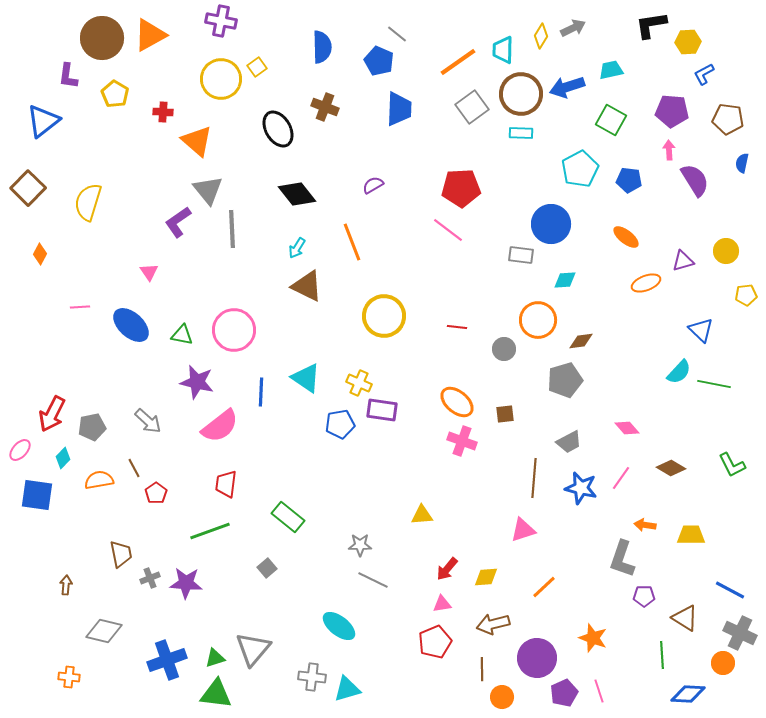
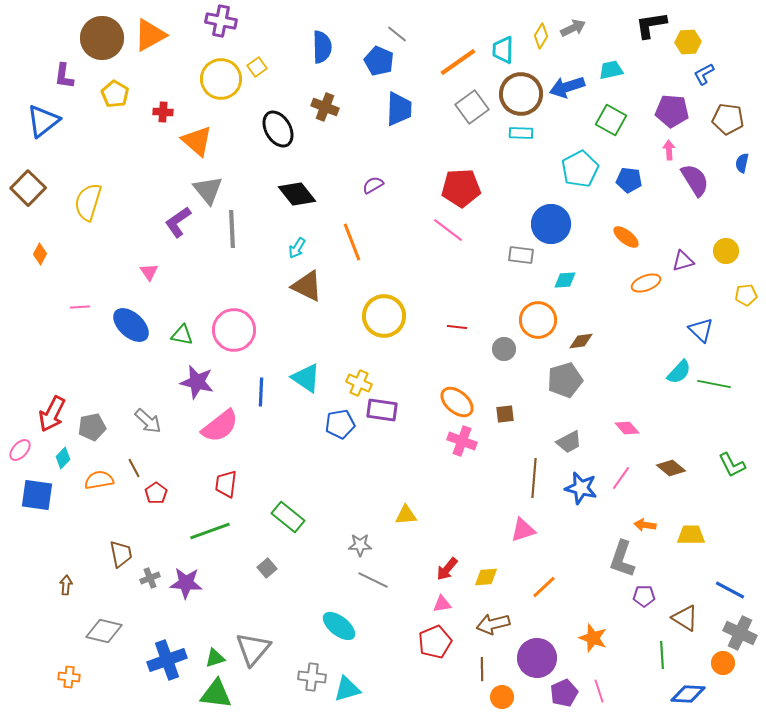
purple L-shape at (68, 76): moved 4 px left
brown diamond at (671, 468): rotated 8 degrees clockwise
yellow triangle at (422, 515): moved 16 px left
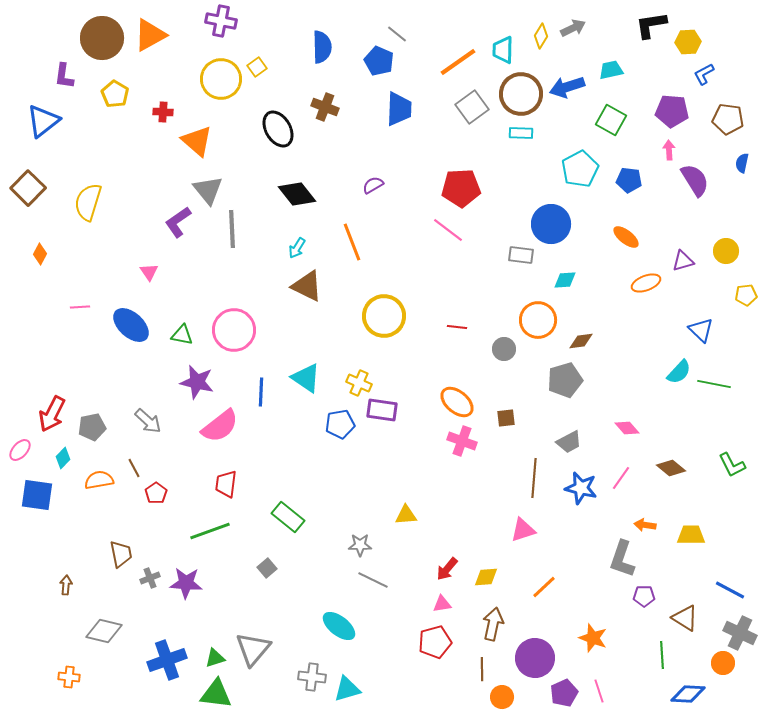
brown square at (505, 414): moved 1 px right, 4 px down
brown arrow at (493, 624): rotated 116 degrees clockwise
red pentagon at (435, 642): rotated 8 degrees clockwise
purple circle at (537, 658): moved 2 px left
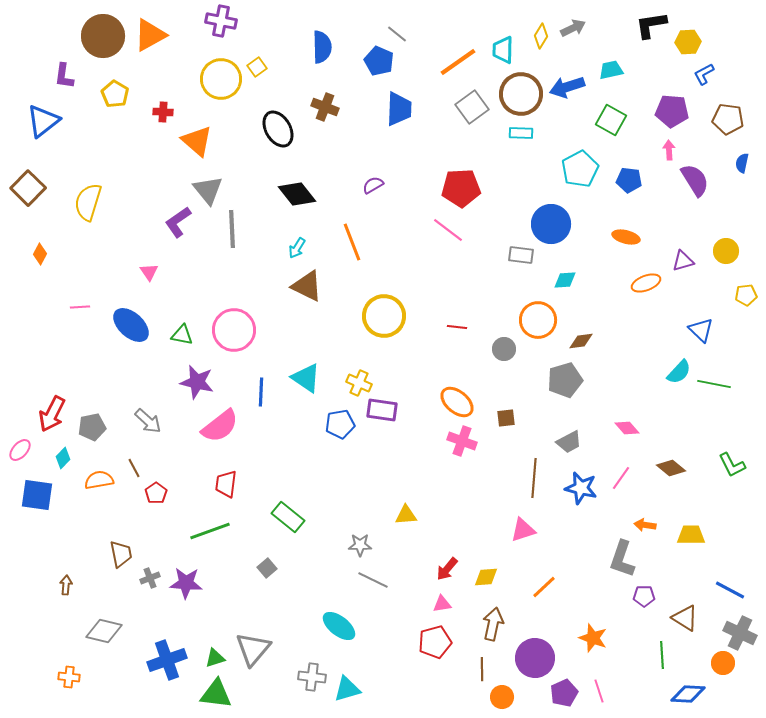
brown circle at (102, 38): moved 1 px right, 2 px up
orange ellipse at (626, 237): rotated 24 degrees counterclockwise
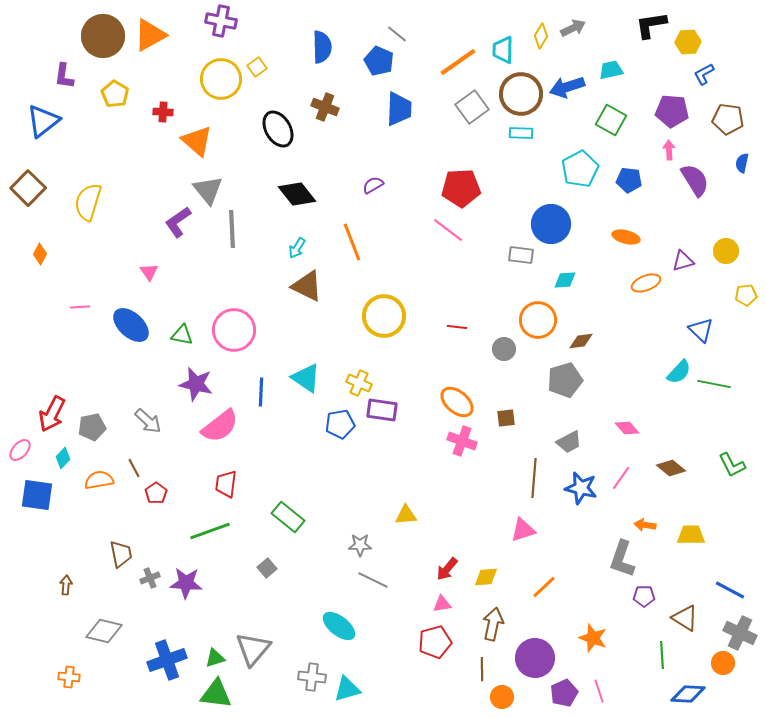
purple star at (197, 382): moved 1 px left, 2 px down
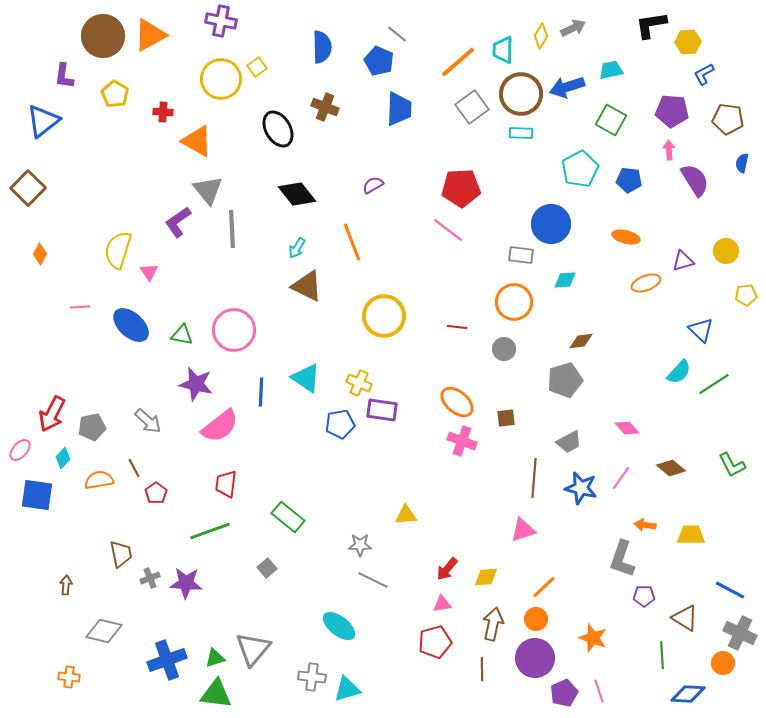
orange line at (458, 62): rotated 6 degrees counterclockwise
orange triangle at (197, 141): rotated 12 degrees counterclockwise
yellow semicircle at (88, 202): moved 30 px right, 48 px down
orange circle at (538, 320): moved 24 px left, 18 px up
green line at (714, 384): rotated 44 degrees counterclockwise
orange circle at (502, 697): moved 34 px right, 78 px up
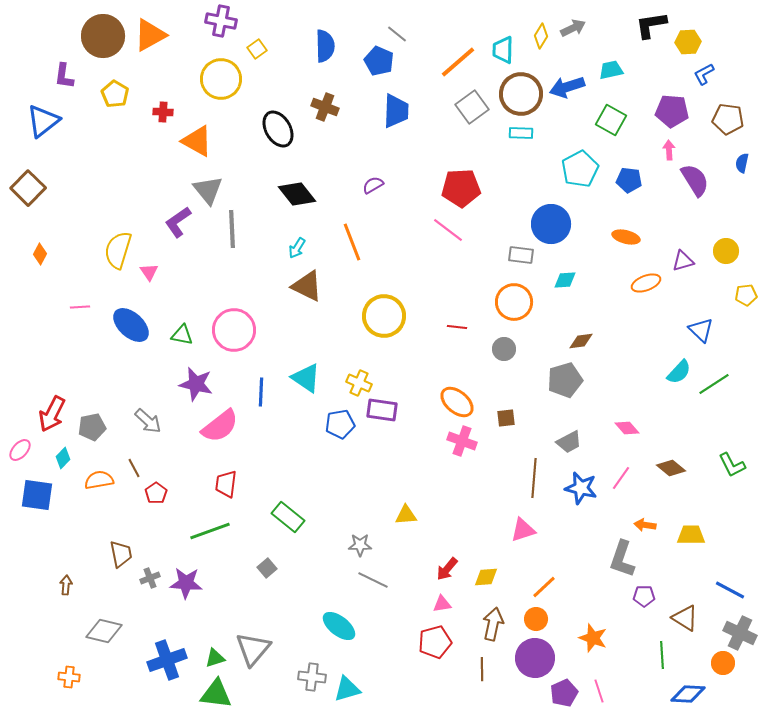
blue semicircle at (322, 47): moved 3 px right, 1 px up
yellow square at (257, 67): moved 18 px up
blue trapezoid at (399, 109): moved 3 px left, 2 px down
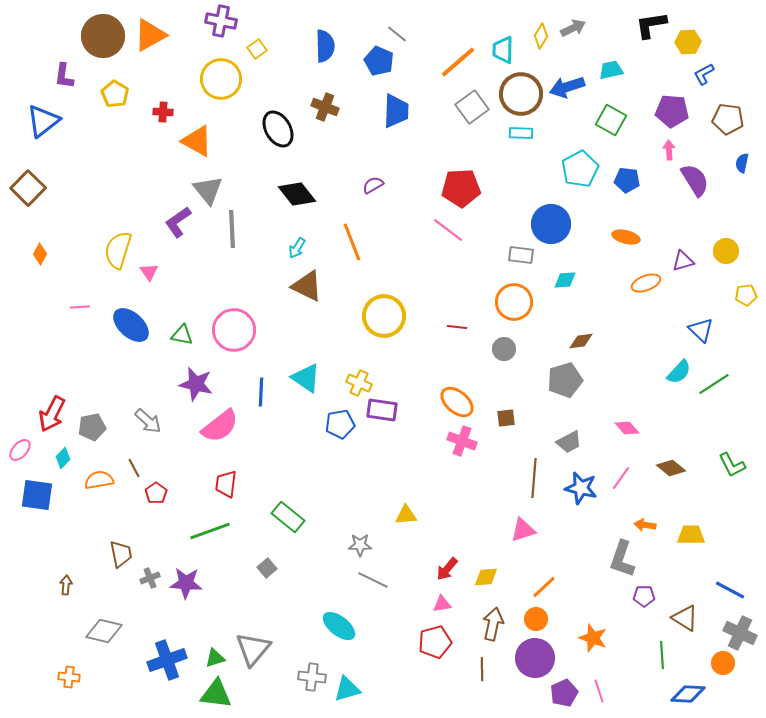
blue pentagon at (629, 180): moved 2 px left
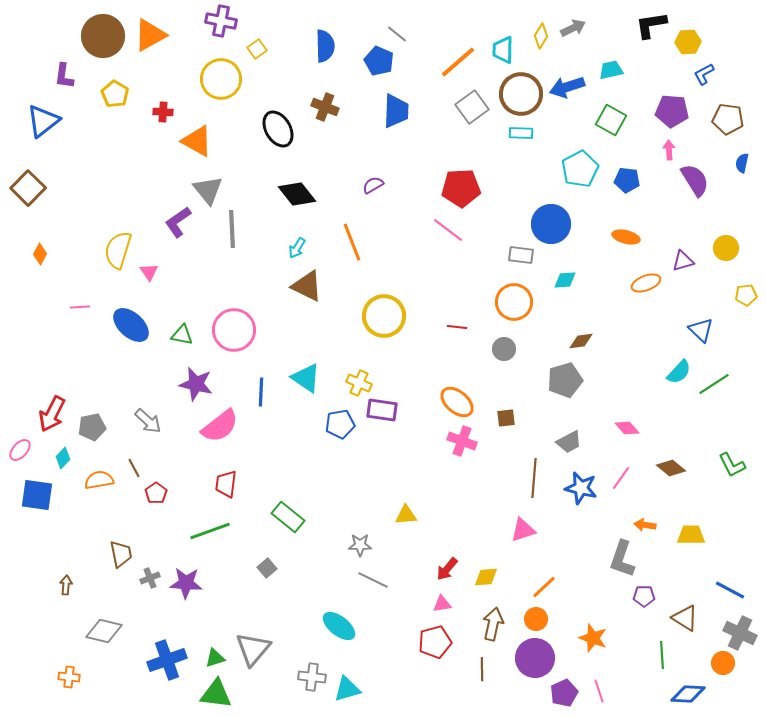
yellow circle at (726, 251): moved 3 px up
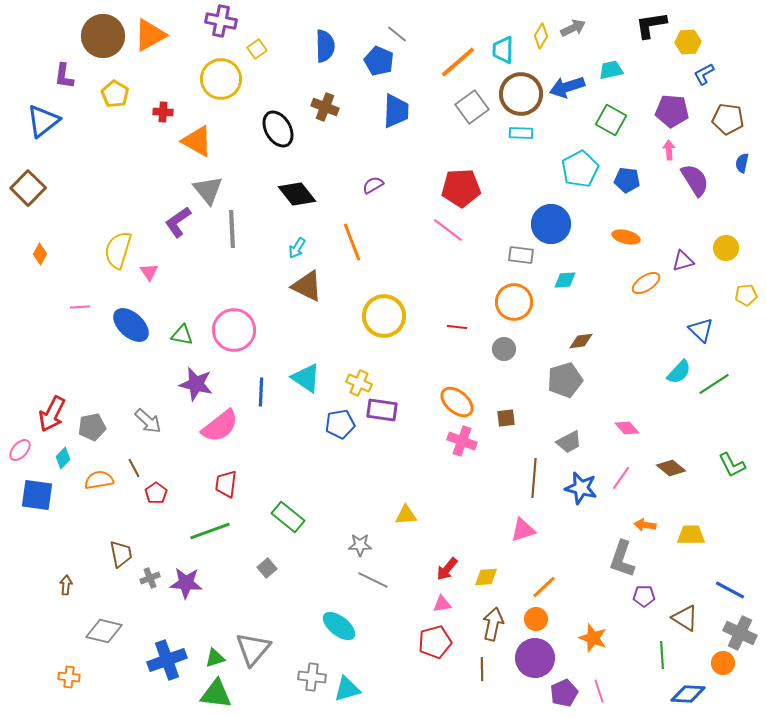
orange ellipse at (646, 283): rotated 12 degrees counterclockwise
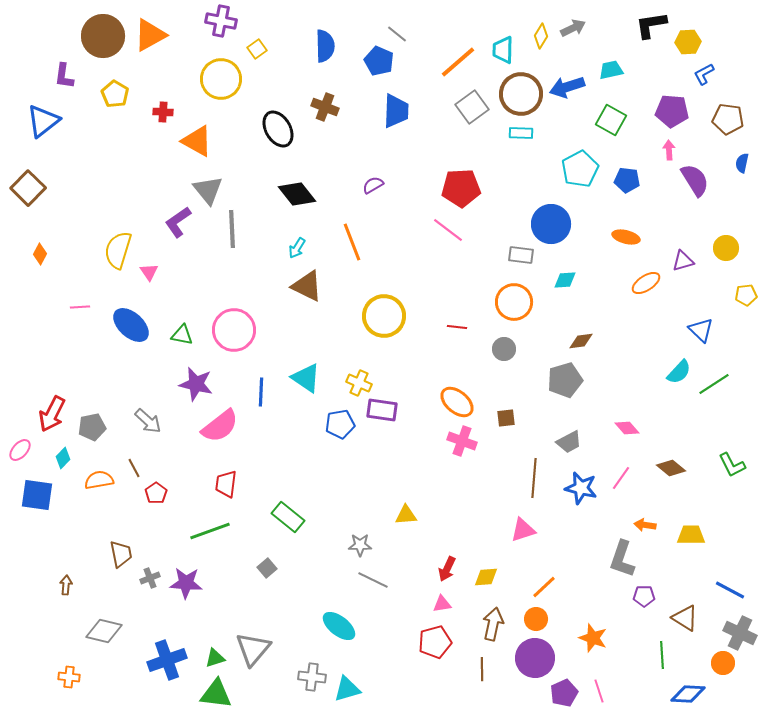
red arrow at (447, 569): rotated 15 degrees counterclockwise
